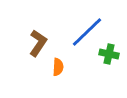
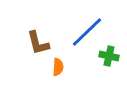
brown L-shape: rotated 132 degrees clockwise
green cross: moved 2 px down
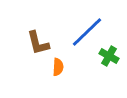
green cross: rotated 18 degrees clockwise
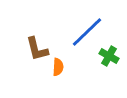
brown L-shape: moved 1 px left, 6 px down
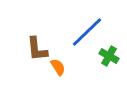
brown L-shape: rotated 8 degrees clockwise
orange semicircle: rotated 36 degrees counterclockwise
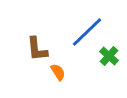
green cross: rotated 12 degrees clockwise
orange semicircle: moved 5 px down
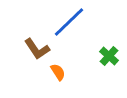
blue line: moved 18 px left, 10 px up
brown L-shape: rotated 28 degrees counterclockwise
